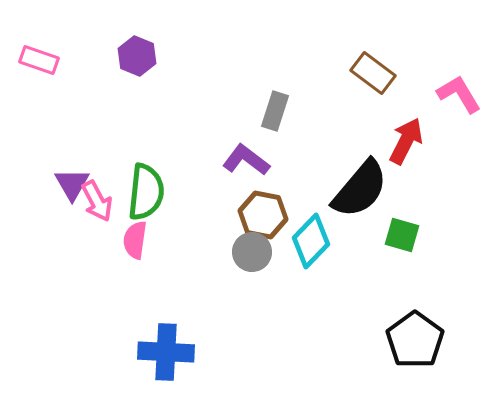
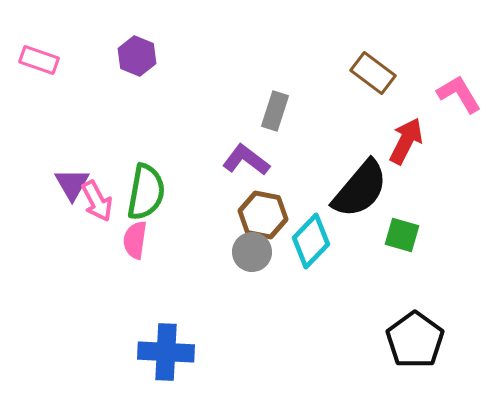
green semicircle: rotated 4 degrees clockwise
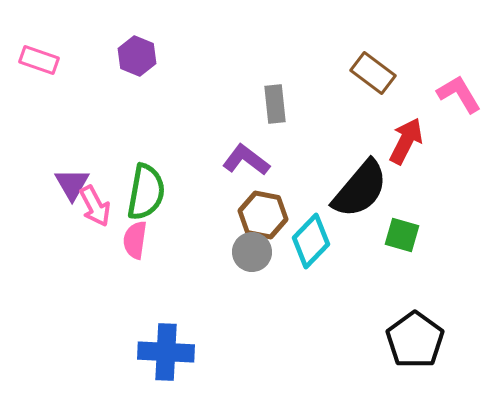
gray rectangle: moved 7 px up; rotated 24 degrees counterclockwise
pink arrow: moved 2 px left, 5 px down
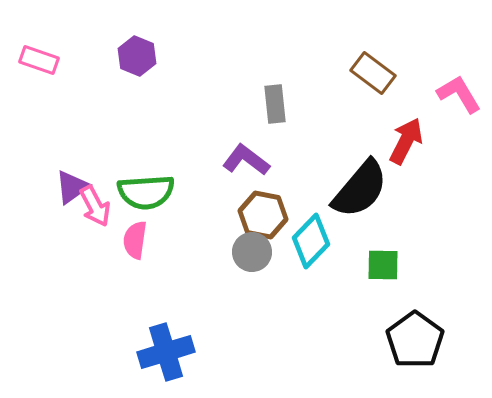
purple triangle: moved 3 px down; rotated 24 degrees clockwise
green semicircle: rotated 76 degrees clockwise
green square: moved 19 px left, 30 px down; rotated 15 degrees counterclockwise
blue cross: rotated 20 degrees counterclockwise
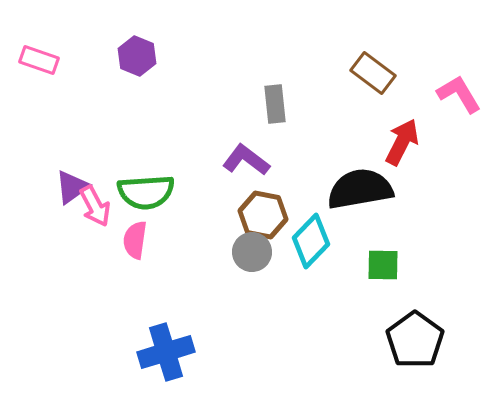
red arrow: moved 4 px left, 1 px down
black semicircle: rotated 140 degrees counterclockwise
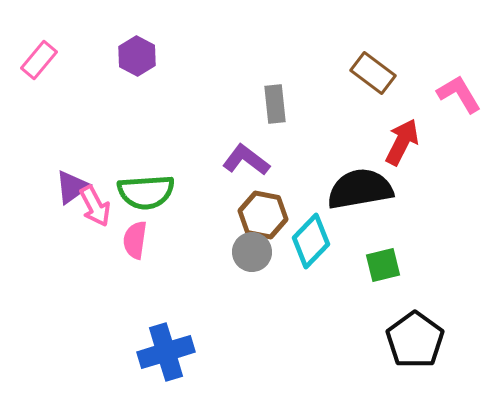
purple hexagon: rotated 6 degrees clockwise
pink rectangle: rotated 69 degrees counterclockwise
green square: rotated 15 degrees counterclockwise
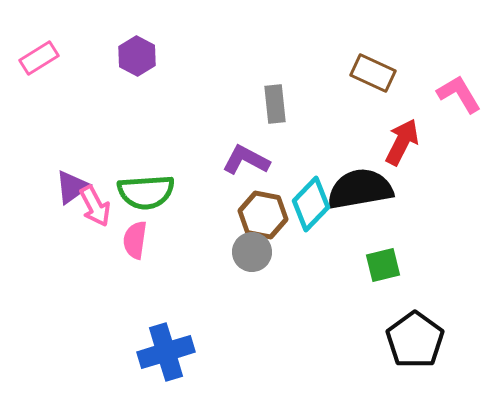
pink rectangle: moved 2 px up; rotated 18 degrees clockwise
brown rectangle: rotated 12 degrees counterclockwise
purple L-shape: rotated 9 degrees counterclockwise
cyan diamond: moved 37 px up
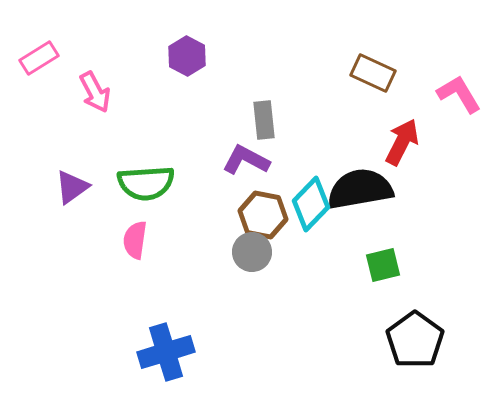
purple hexagon: moved 50 px right
gray rectangle: moved 11 px left, 16 px down
green semicircle: moved 9 px up
pink arrow: moved 114 px up
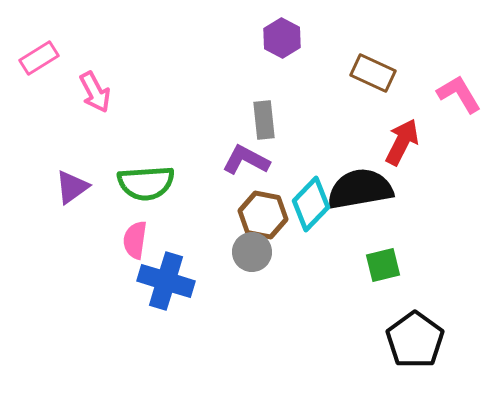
purple hexagon: moved 95 px right, 18 px up
blue cross: moved 71 px up; rotated 34 degrees clockwise
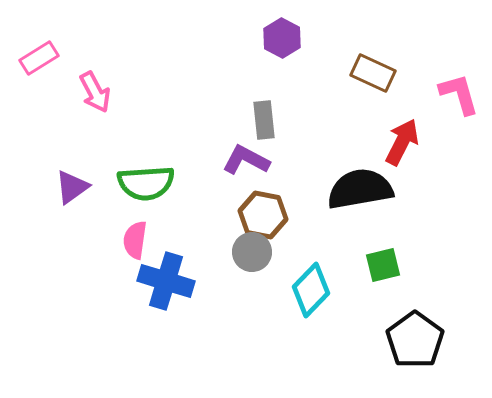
pink L-shape: rotated 15 degrees clockwise
cyan diamond: moved 86 px down
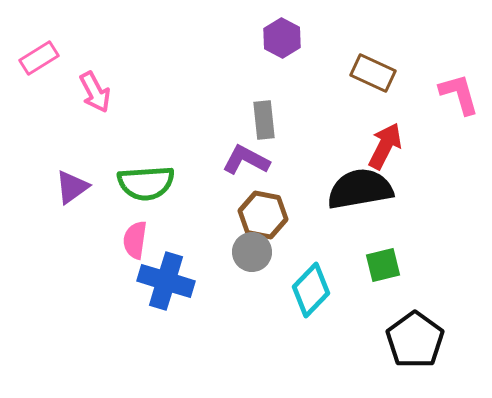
red arrow: moved 17 px left, 4 px down
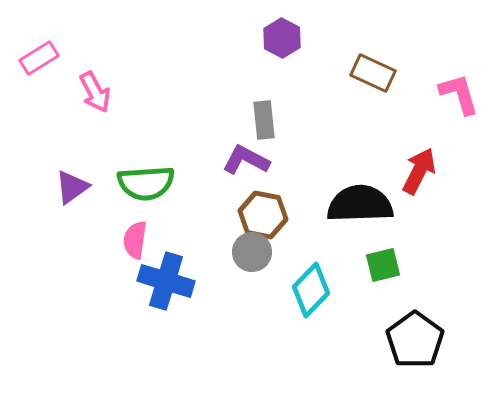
red arrow: moved 34 px right, 25 px down
black semicircle: moved 15 px down; rotated 8 degrees clockwise
